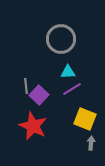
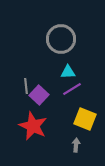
gray arrow: moved 15 px left, 2 px down
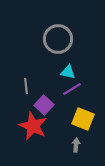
gray circle: moved 3 px left
cyan triangle: rotated 14 degrees clockwise
purple square: moved 5 px right, 10 px down
yellow square: moved 2 px left
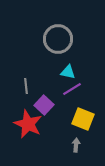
red star: moved 5 px left, 2 px up
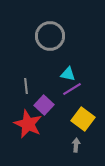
gray circle: moved 8 px left, 3 px up
cyan triangle: moved 2 px down
yellow square: rotated 15 degrees clockwise
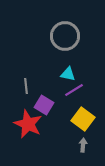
gray circle: moved 15 px right
purple line: moved 2 px right, 1 px down
purple square: rotated 12 degrees counterclockwise
gray arrow: moved 7 px right
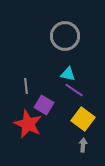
purple line: rotated 66 degrees clockwise
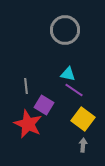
gray circle: moved 6 px up
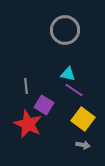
gray arrow: rotated 96 degrees clockwise
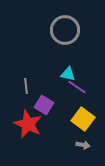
purple line: moved 3 px right, 3 px up
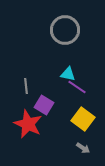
gray arrow: moved 3 px down; rotated 24 degrees clockwise
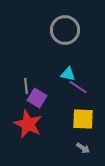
purple line: moved 1 px right
purple square: moved 7 px left, 7 px up
yellow square: rotated 35 degrees counterclockwise
